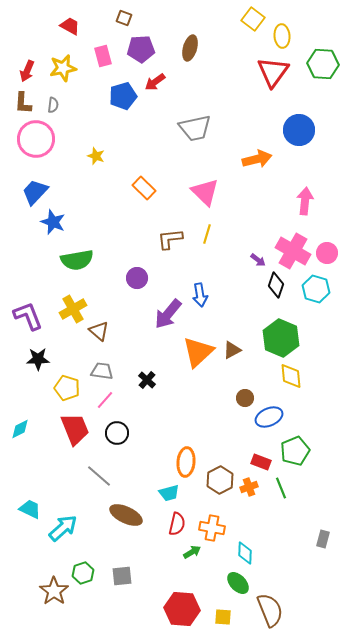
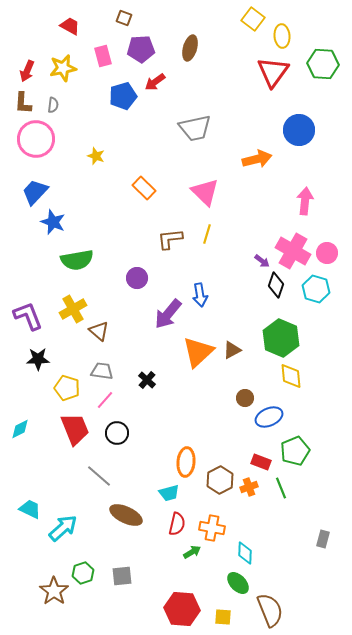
purple arrow at (258, 260): moved 4 px right, 1 px down
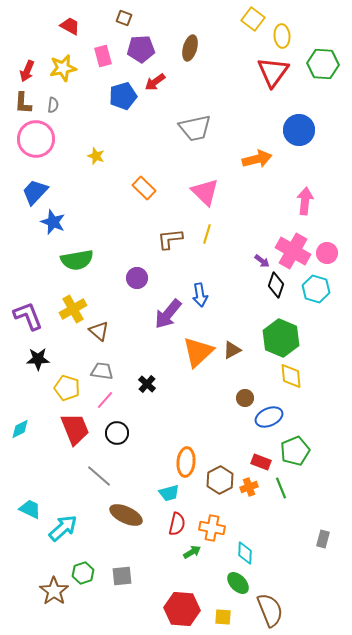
black cross at (147, 380): moved 4 px down
